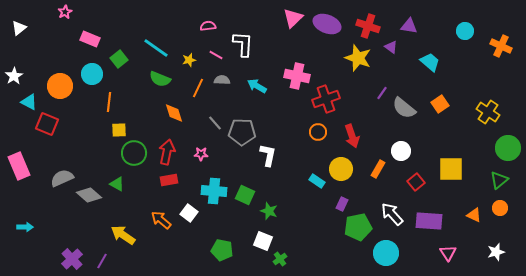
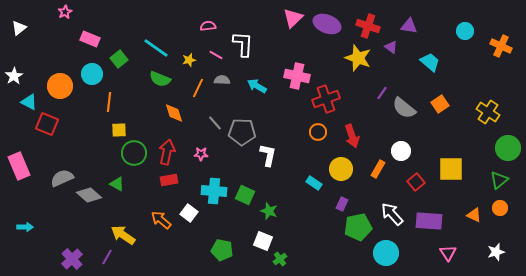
cyan rectangle at (317, 181): moved 3 px left, 2 px down
purple line at (102, 261): moved 5 px right, 4 px up
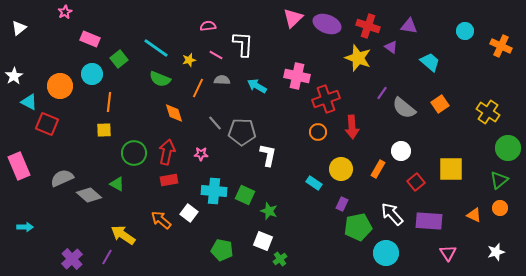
yellow square at (119, 130): moved 15 px left
red arrow at (352, 136): moved 9 px up; rotated 15 degrees clockwise
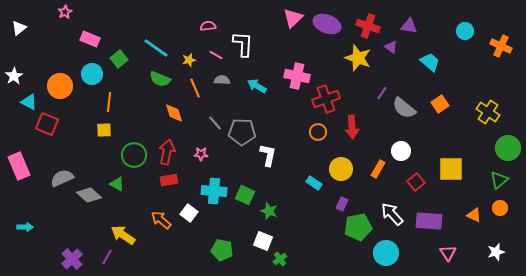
orange line at (198, 88): moved 3 px left; rotated 48 degrees counterclockwise
green circle at (134, 153): moved 2 px down
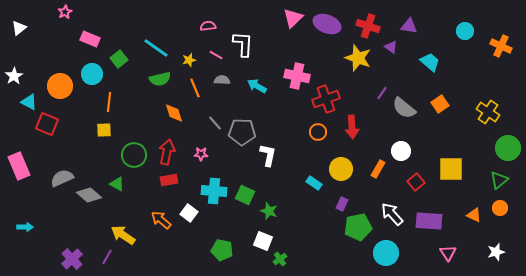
green semicircle at (160, 79): rotated 35 degrees counterclockwise
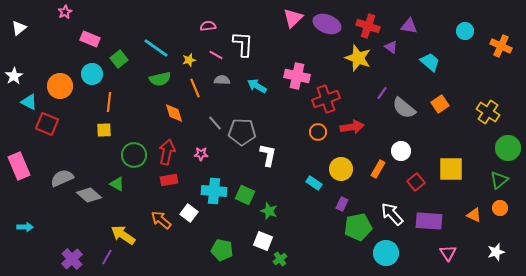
red arrow at (352, 127): rotated 95 degrees counterclockwise
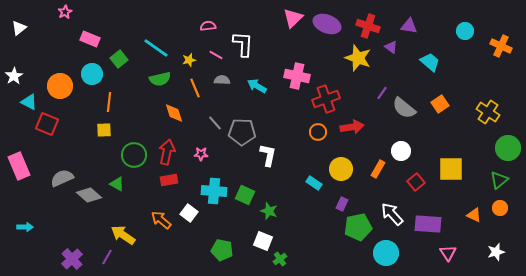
purple rectangle at (429, 221): moved 1 px left, 3 px down
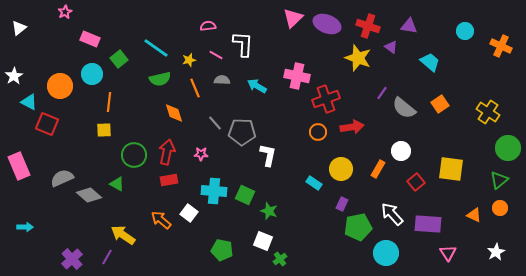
yellow square at (451, 169): rotated 8 degrees clockwise
white star at (496, 252): rotated 12 degrees counterclockwise
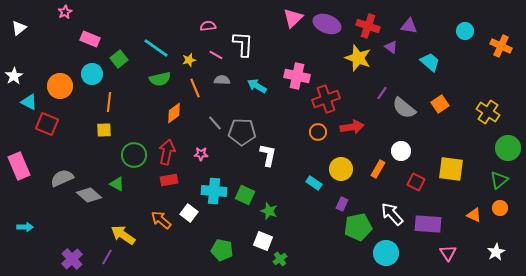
orange diamond at (174, 113): rotated 70 degrees clockwise
red square at (416, 182): rotated 24 degrees counterclockwise
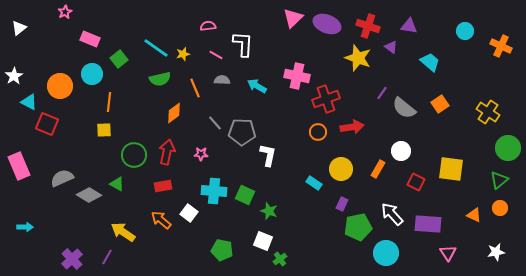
yellow star at (189, 60): moved 6 px left, 6 px up
red rectangle at (169, 180): moved 6 px left, 6 px down
gray diamond at (89, 195): rotated 10 degrees counterclockwise
yellow arrow at (123, 235): moved 3 px up
white star at (496, 252): rotated 18 degrees clockwise
